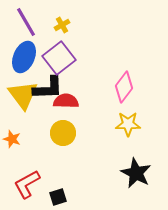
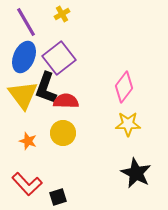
yellow cross: moved 11 px up
black L-shape: moved 2 px left; rotated 112 degrees clockwise
orange star: moved 16 px right, 2 px down
red L-shape: rotated 104 degrees counterclockwise
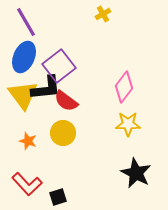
yellow cross: moved 41 px right
purple square: moved 8 px down
black L-shape: rotated 116 degrees counterclockwise
red semicircle: rotated 145 degrees counterclockwise
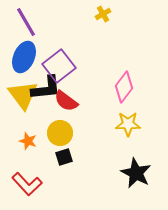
yellow circle: moved 3 px left
black square: moved 6 px right, 40 px up
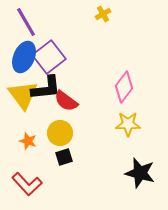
purple square: moved 10 px left, 9 px up
black star: moved 4 px right; rotated 12 degrees counterclockwise
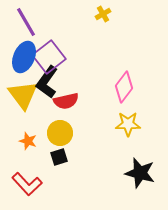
black L-shape: moved 1 px right, 6 px up; rotated 132 degrees clockwise
red semicircle: rotated 50 degrees counterclockwise
black square: moved 5 px left
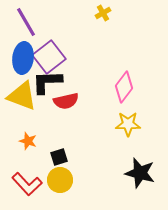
yellow cross: moved 1 px up
blue ellipse: moved 1 px left, 1 px down; rotated 16 degrees counterclockwise
black L-shape: rotated 52 degrees clockwise
yellow triangle: moved 1 px left, 1 px down; rotated 32 degrees counterclockwise
yellow circle: moved 47 px down
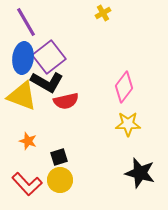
black L-shape: rotated 148 degrees counterclockwise
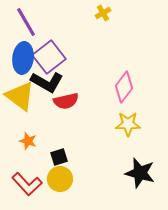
yellow triangle: moved 2 px left; rotated 16 degrees clockwise
yellow circle: moved 1 px up
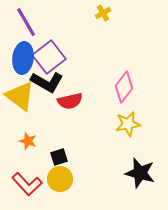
red semicircle: moved 4 px right
yellow star: rotated 10 degrees counterclockwise
